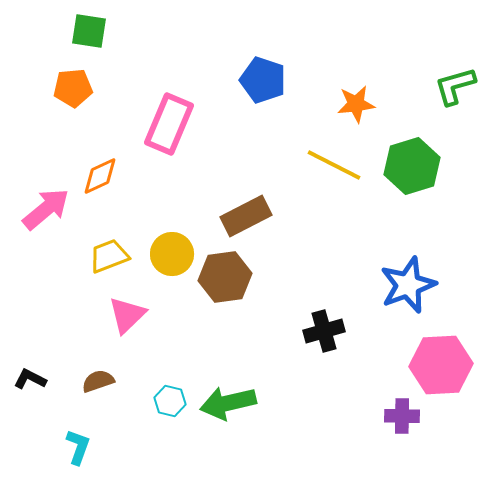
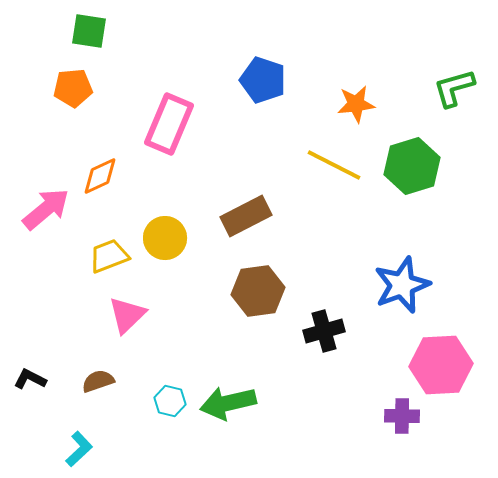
green L-shape: moved 1 px left, 2 px down
yellow circle: moved 7 px left, 16 px up
brown hexagon: moved 33 px right, 14 px down
blue star: moved 6 px left
cyan L-shape: moved 1 px right, 2 px down; rotated 27 degrees clockwise
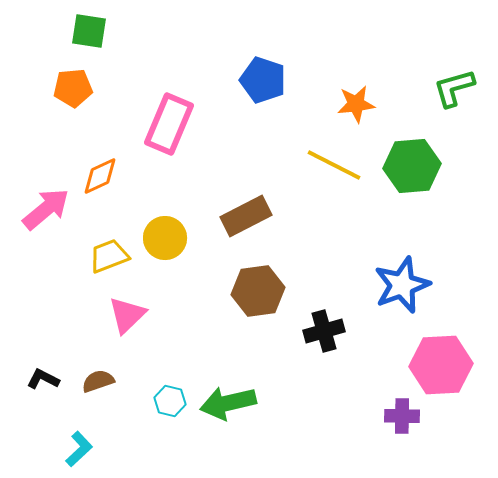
green hexagon: rotated 12 degrees clockwise
black L-shape: moved 13 px right
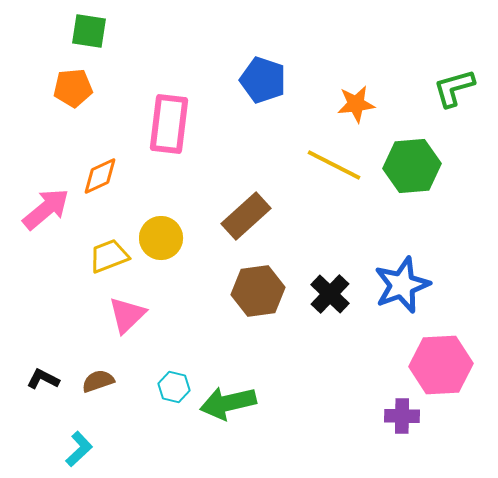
pink rectangle: rotated 16 degrees counterclockwise
brown rectangle: rotated 15 degrees counterclockwise
yellow circle: moved 4 px left
black cross: moved 6 px right, 37 px up; rotated 30 degrees counterclockwise
cyan hexagon: moved 4 px right, 14 px up
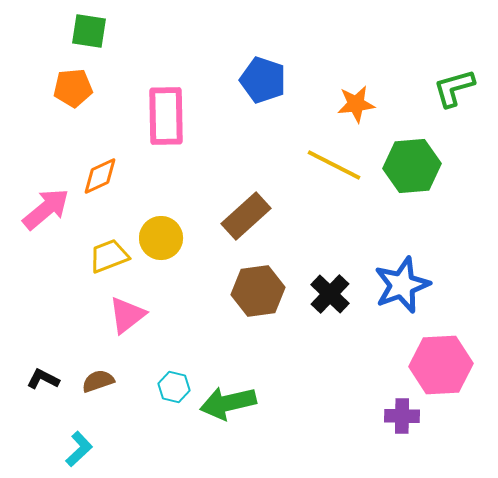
pink rectangle: moved 3 px left, 8 px up; rotated 8 degrees counterclockwise
pink triangle: rotated 6 degrees clockwise
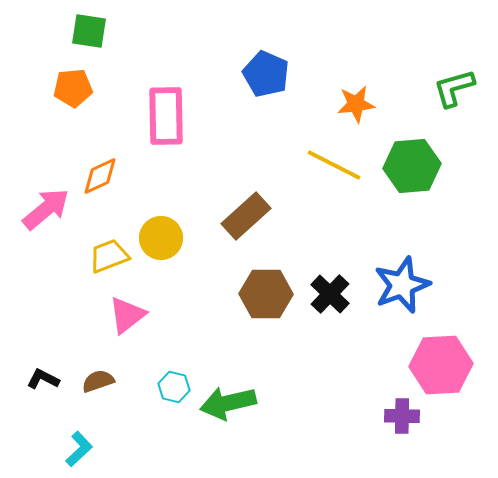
blue pentagon: moved 3 px right, 6 px up; rotated 6 degrees clockwise
brown hexagon: moved 8 px right, 3 px down; rotated 9 degrees clockwise
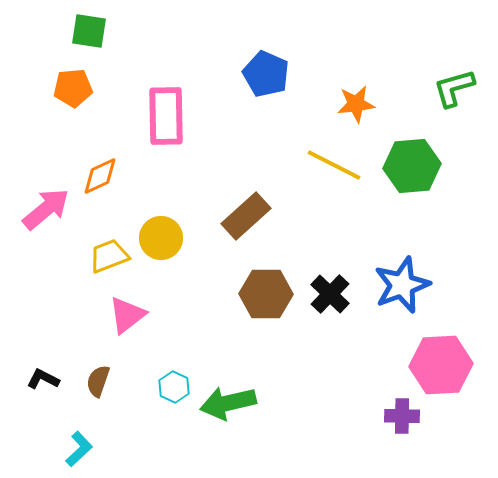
brown semicircle: rotated 52 degrees counterclockwise
cyan hexagon: rotated 12 degrees clockwise
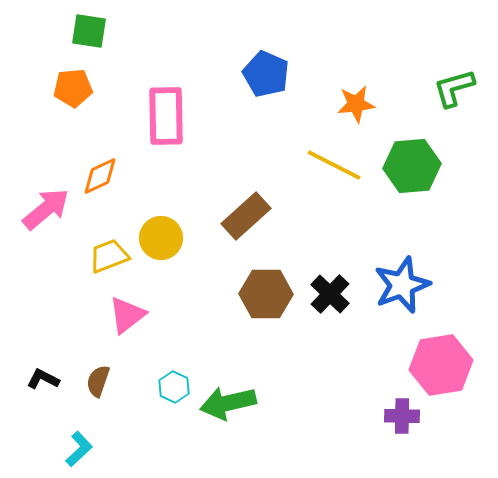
pink hexagon: rotated 6 degrees counterclockwise
